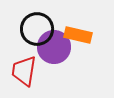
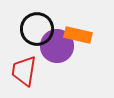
purple circle: moved 3 px right, 1 px up
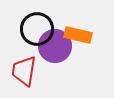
purple circle: moved 2 px left
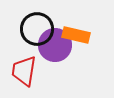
orange rectangle: moved 2 px left
purple circle: moved 1 px up
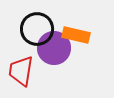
purple circle: moved 1 px left, 3 px down
red trapezoid: moved 3 px left
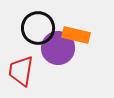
black circle: moved 1 px right, 1 px up
purple circle: moved 4 px right
